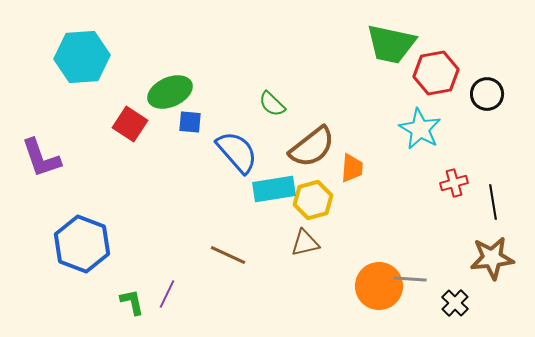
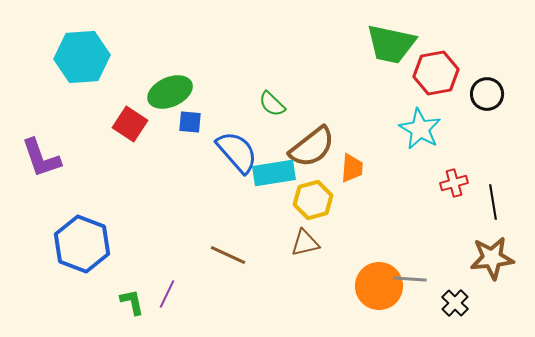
cyan rectangle: moved 16 px up
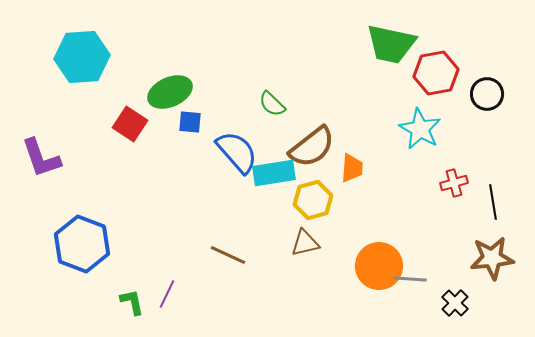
orange circle: moved 20 px up
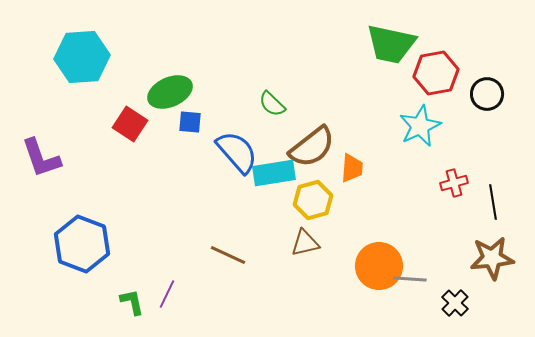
cyan star: moved 3 px up; rotated 18 degrees clockwise
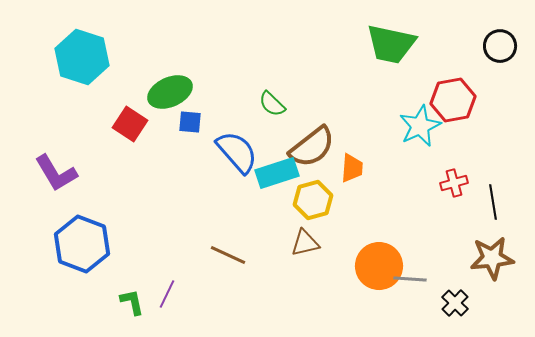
cyan hexagon: rotated 22 degrees clockwise
red hexagon: moved 17 px right, 27 px down
black circle: moved 13 px right, 48 px up
purple L-shape: moved 15 px right, 15 px down; rotated 12 degrees counterclockwise
cyan rectangle: moved 3 px right; rotated 9 degrees counterclockwise
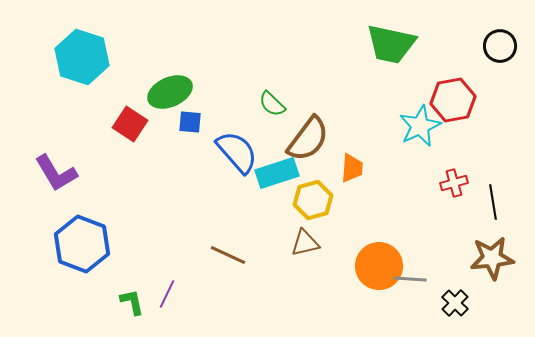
brown semicircle: moved 4 px left, 8 px up; rotated 15 degrees counterclockwise
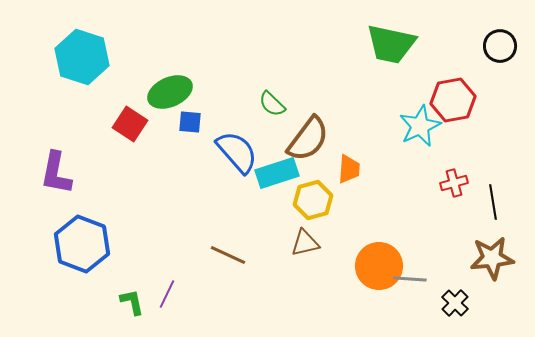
orange trapezoid: moved 3 px left, 1 px down
purple L-shape: rotated 42 degrees clockwise
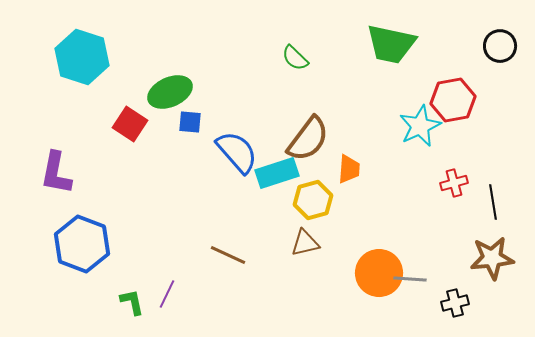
green semicircle: moved 23 px right, 46 px up
orange circle: moved 7 px down
black cross: rotated 32 degrees clockwise
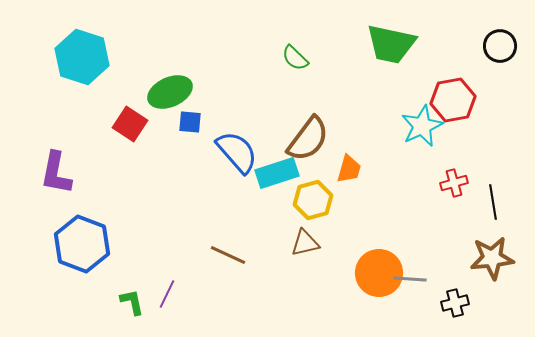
cyan star: moved 2 px right
orange trapezoid: rotated 12 degrees clockwise
